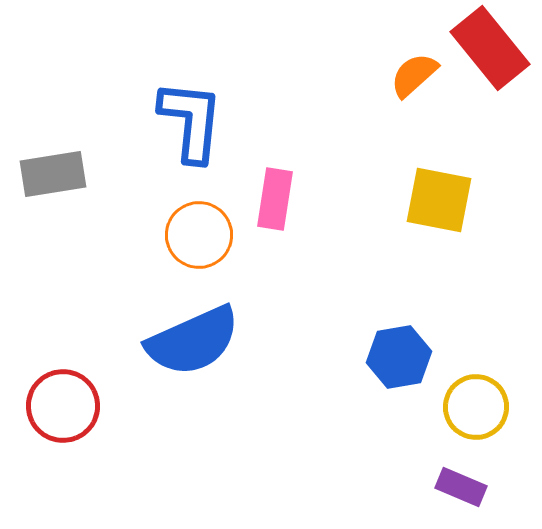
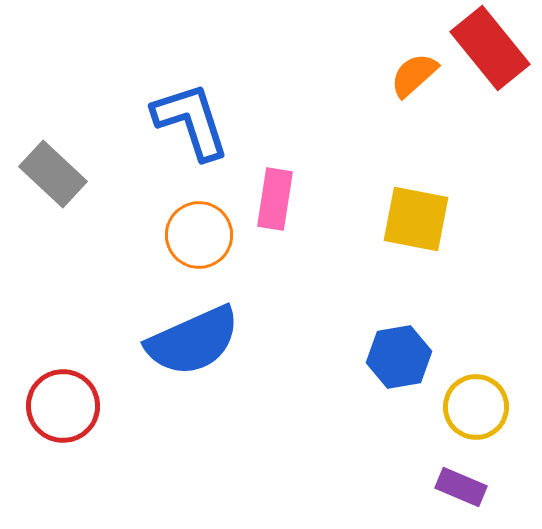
blue L-shape: rotated 24 degrees counterclockwise
gray rectangle: rotated 52 degrees clockwise
yellow square: moved 23 px left, 19 px down
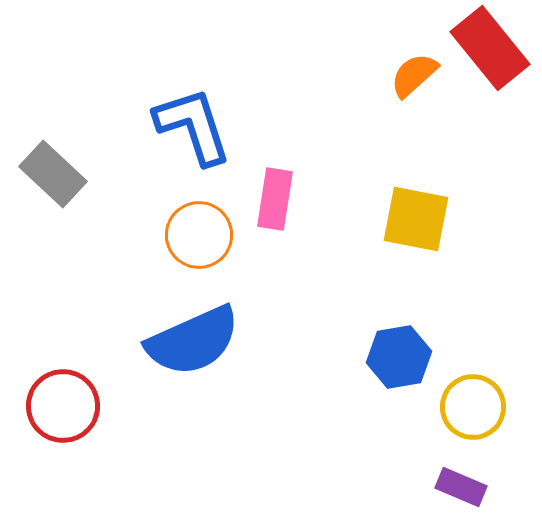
blue L-shape: moved 2 px right, 5 px down
yellow circle: moved 3 px left
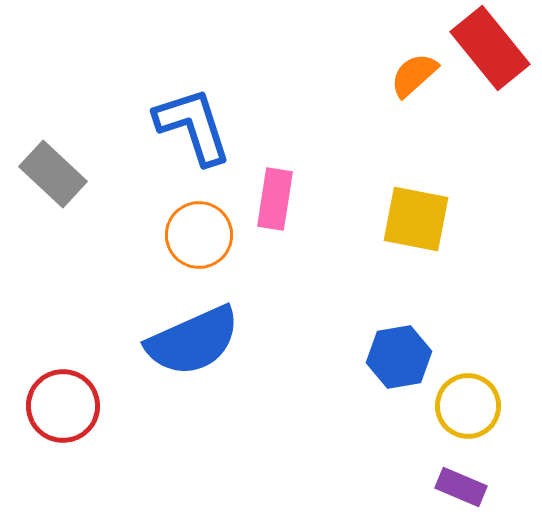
yellow circle: moved 5 px left, 1 px up
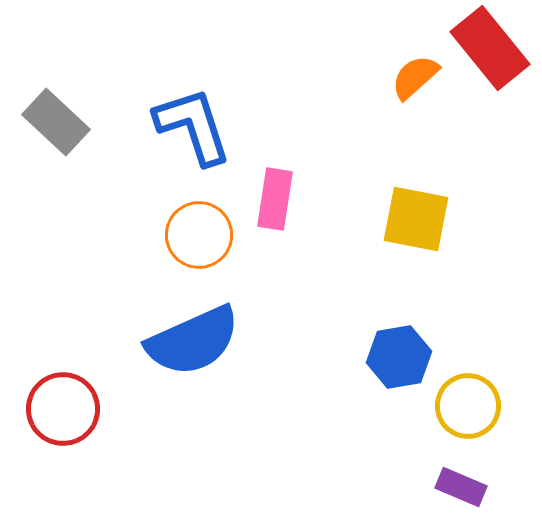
orange semicircle: moved 1 px right, 2 px down
gray rectangle: moved 3 px right, 52 px up
red circle: moved 3 px down
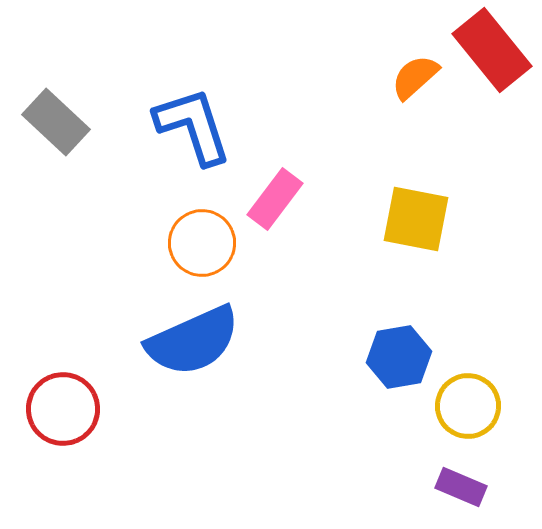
red rectangle: moved 2 px right, 2 px down
pink rectangle: rotated 28 degrees clockwise
orange circle: moved 3 px right, 8 px down
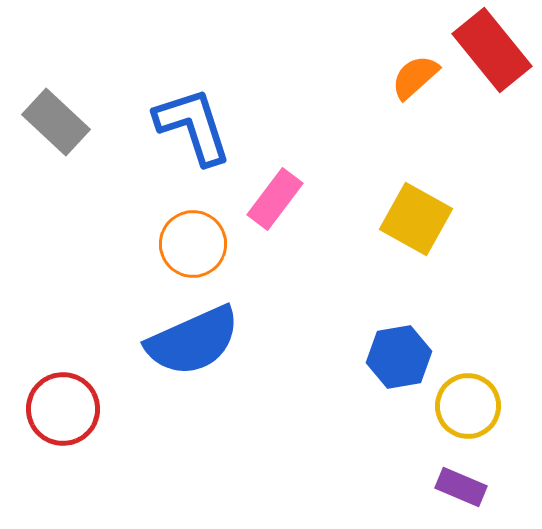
yellow square: rotated 18 degrees clockwise
orange circle: moved 9 px left, 1 px down
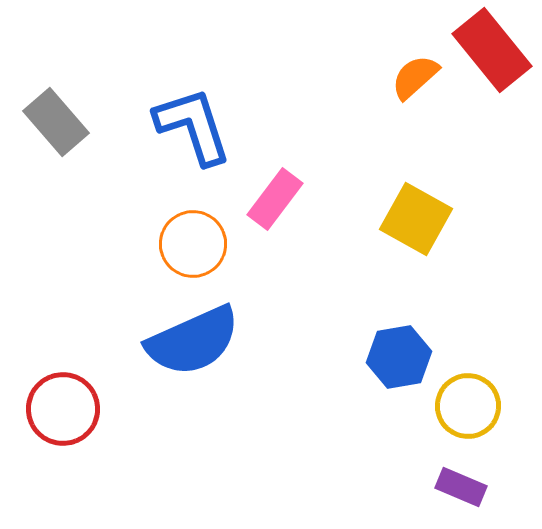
gray rectangle: rotated 6 degrees clockwise
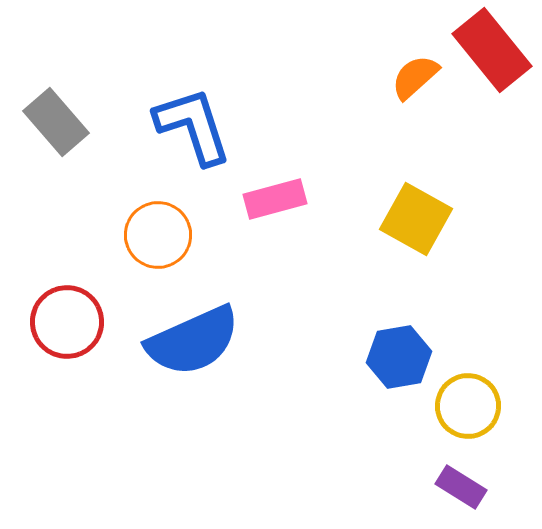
pink rectangle: rotated 38 degrees clockwise
orange circle: moved 35 px left, 9 px up
red circle: moved 4 px right, 87 px up
purple rectangle: rotated 9 degrees clockwise
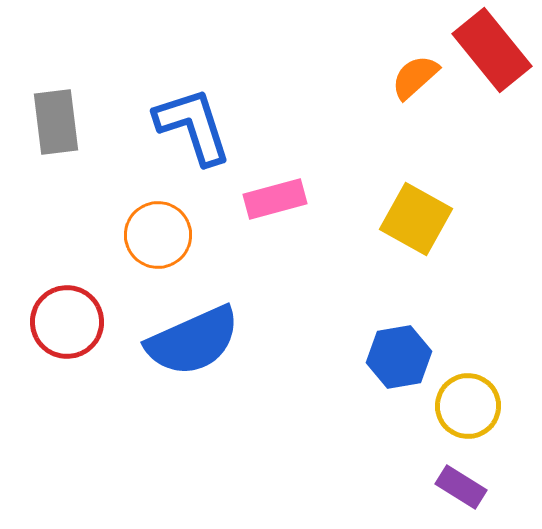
gray rectangle: rotated 34 degrees clockwise
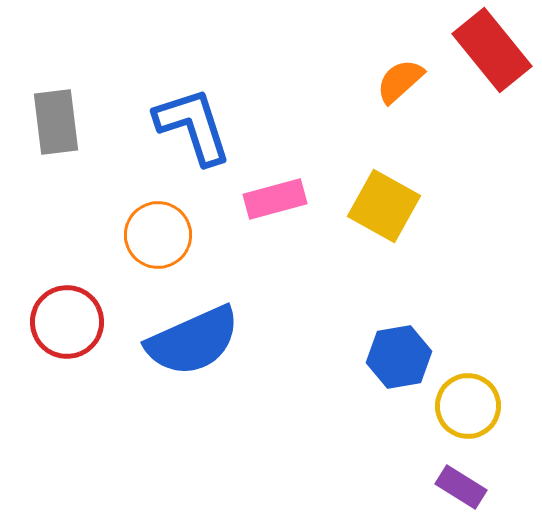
orange semicircle: moved 15 px left, 4 px down
yellow square: moved 32 px left, 13 px up
